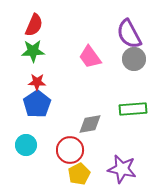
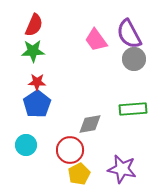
pink trapezoid: moved 6 px right, 17 px up
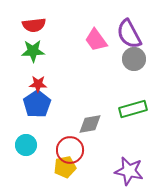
red semicircle: rotated 60 degrees clockwise
red star: moved 1 px right, 2 px down
green rectangle: rotated 12 degrees counterclockwise
purple star: moved 7 px right, 2 px down
yellow pentagon: moved 14 px left, 7 px up; rotated 15 degrees clockwise
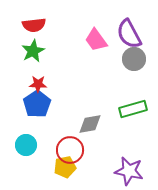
green star: rotated 25 degrees counterclockwise
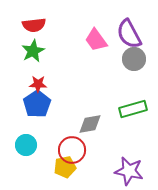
red circle: moved 2 px right
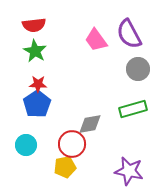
green star: moved 2 px right; rotated 15 degrees counterclockwise
gray circle: moved 4 px right, 10 px down
red circle: moved 6 px up
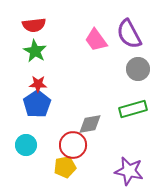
red circle: moved 1 px right, 1 px down
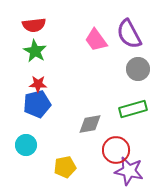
blue pentagon: rotated 20 degrees clockwise
red circle: moved 43 px right, 5 px down
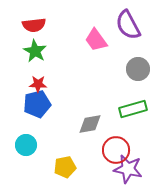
purple semicircle: moved 1 px left, 9 px up
purple star: moved 1 px left, 2 px up
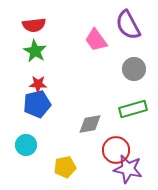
gray circle: moved 4 px left
